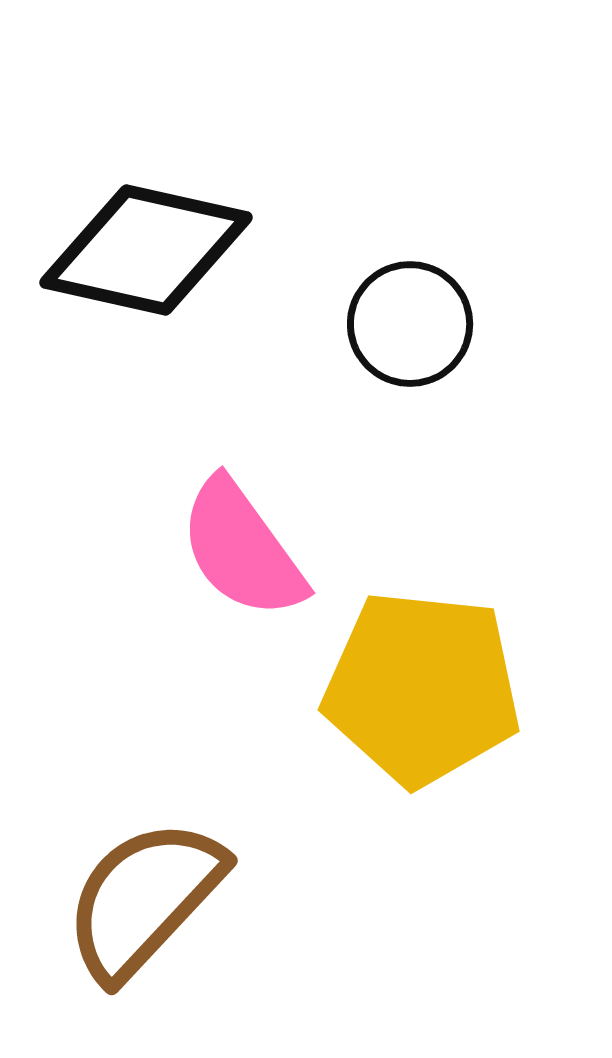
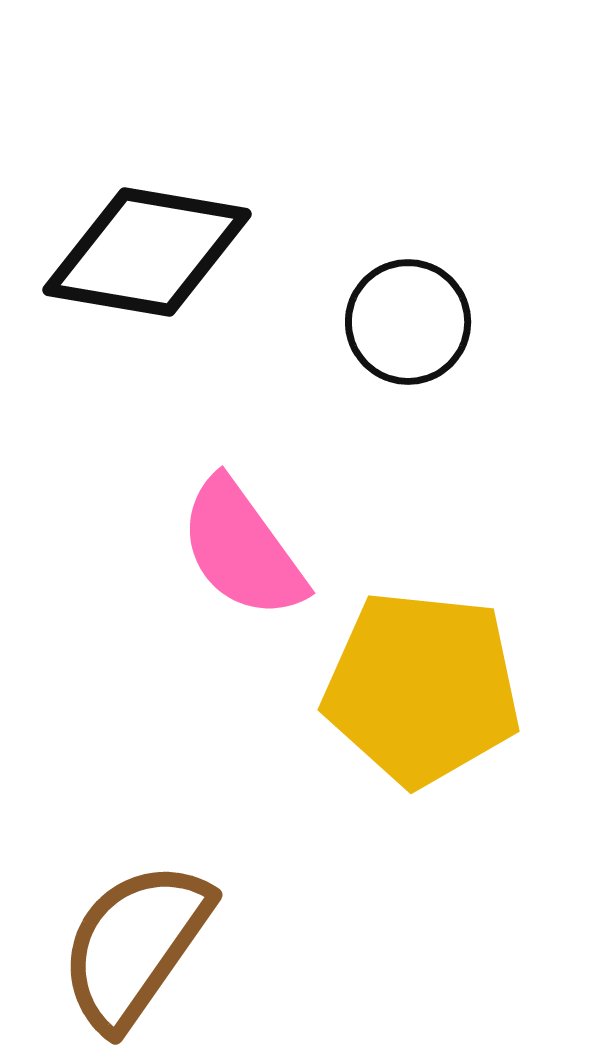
black diamond: moved 1 px right, 2 px down; rotated 3 degrees counterclockwise
black circle: moved 2 px left, 2 px up
brown semicircle: moved 9 px left, 46 px down; rotated 8 degrees counterclockwise
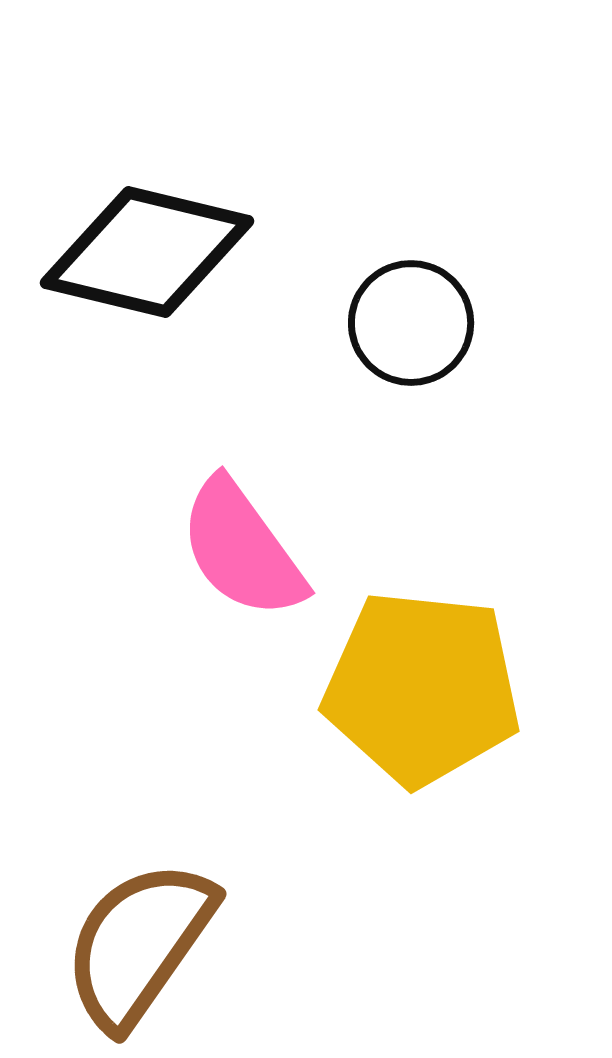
black diamond: rotated 4 degrees clockwise
black circle: moved 3 px right, 1 px down
brown semicircle: moved 4 px right, 1 px up
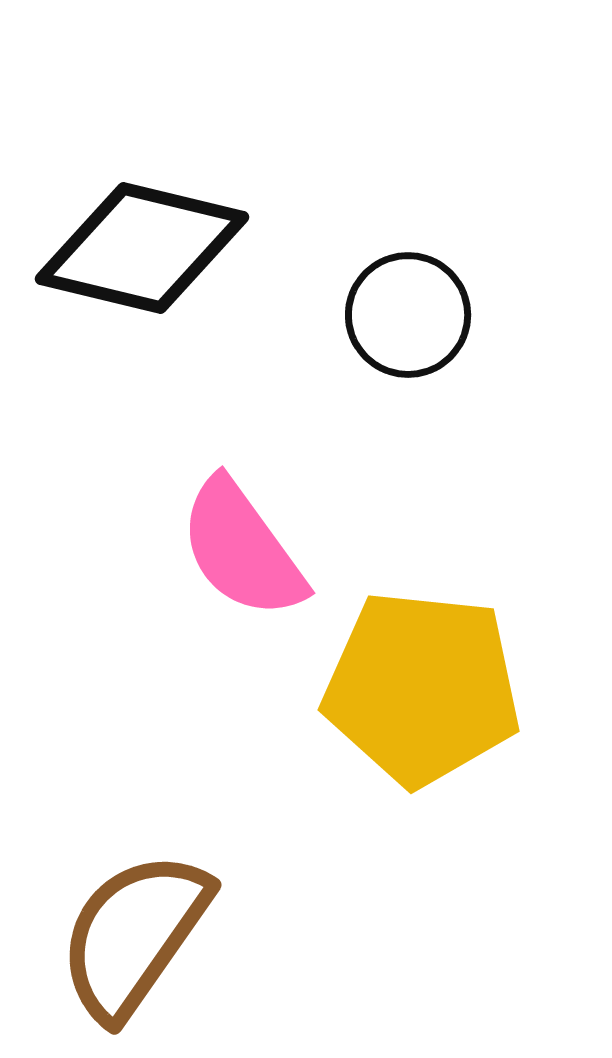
black diamond: moved 5 px left, 4 px up
black circle: moved 3 px left, 8 px up
brown semicircle: moved 5 px left, 9 px up
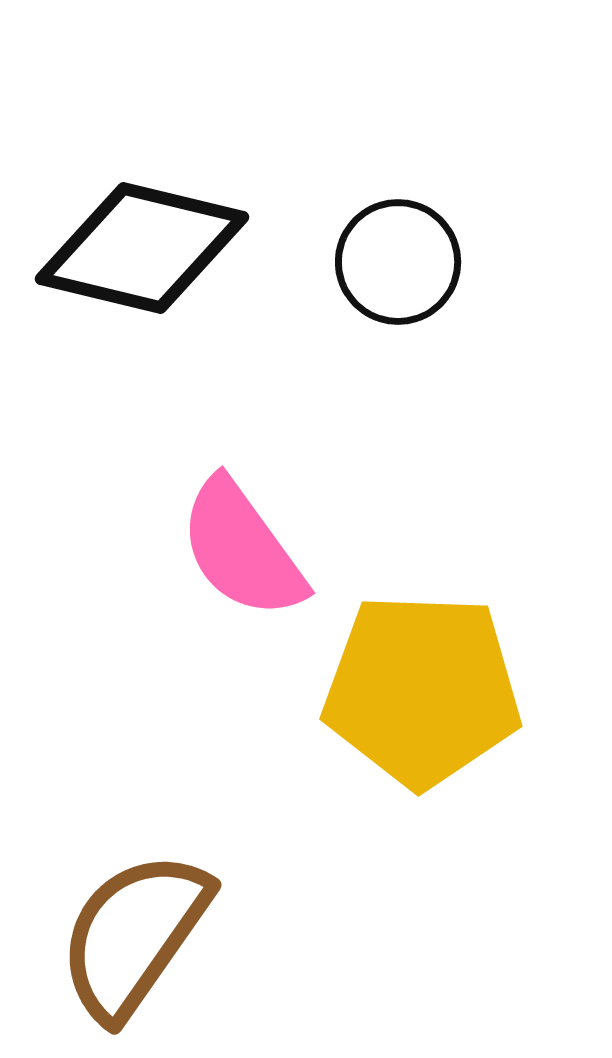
black circle: moved 10 px left, 53 px up
yellow pentagon: moved 2 px down; rotated 4 degrees counterclockwise
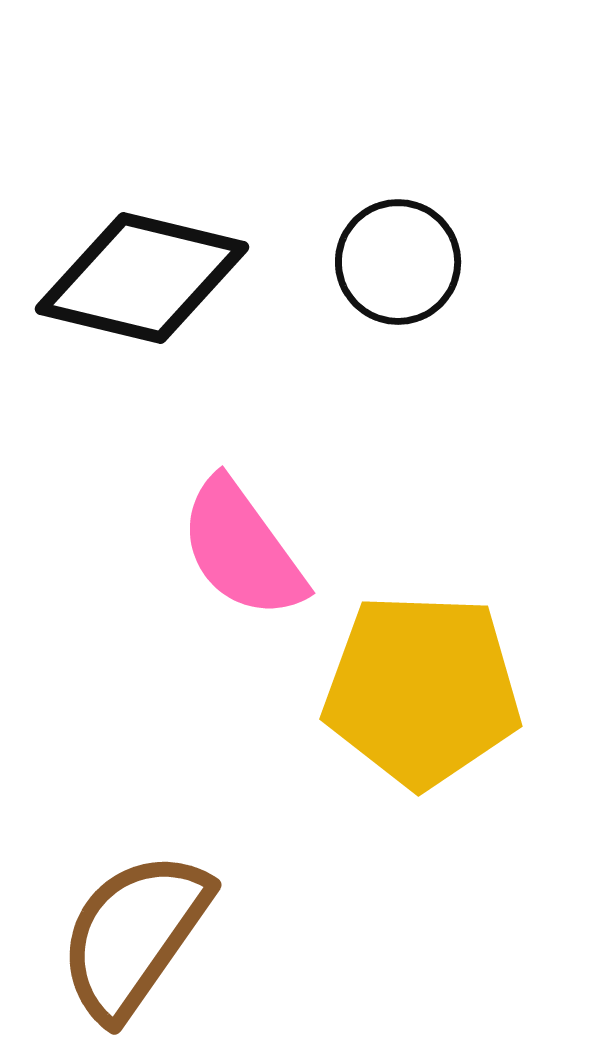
black diamond: moved 30 px down
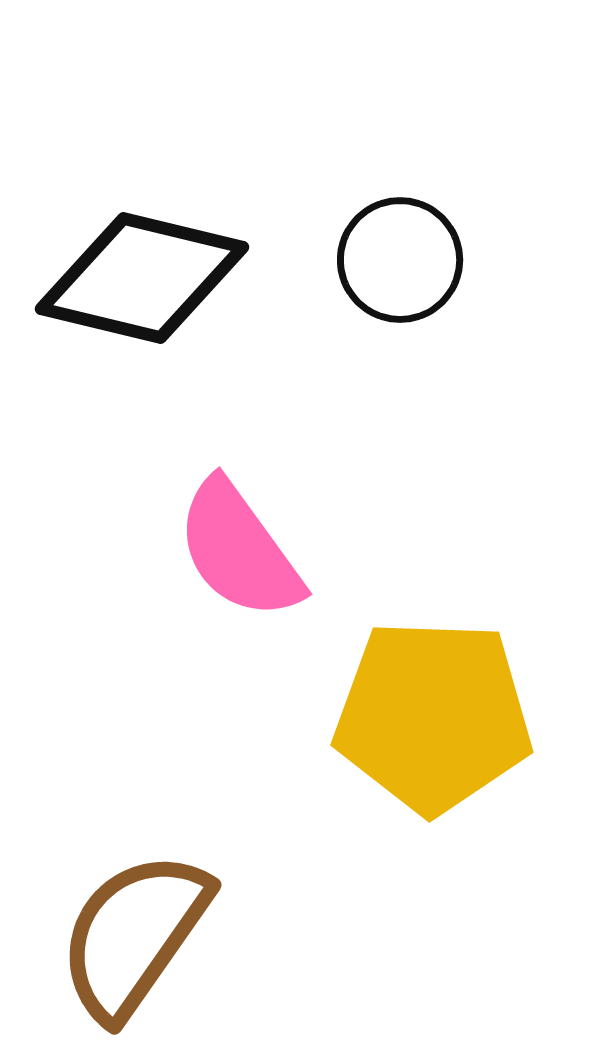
black circle: moved 2 px right, 2 px up
pink semicircle: moved 3 px left, 1 px down
yellow pentagon: moved 11 px right, 26 px down
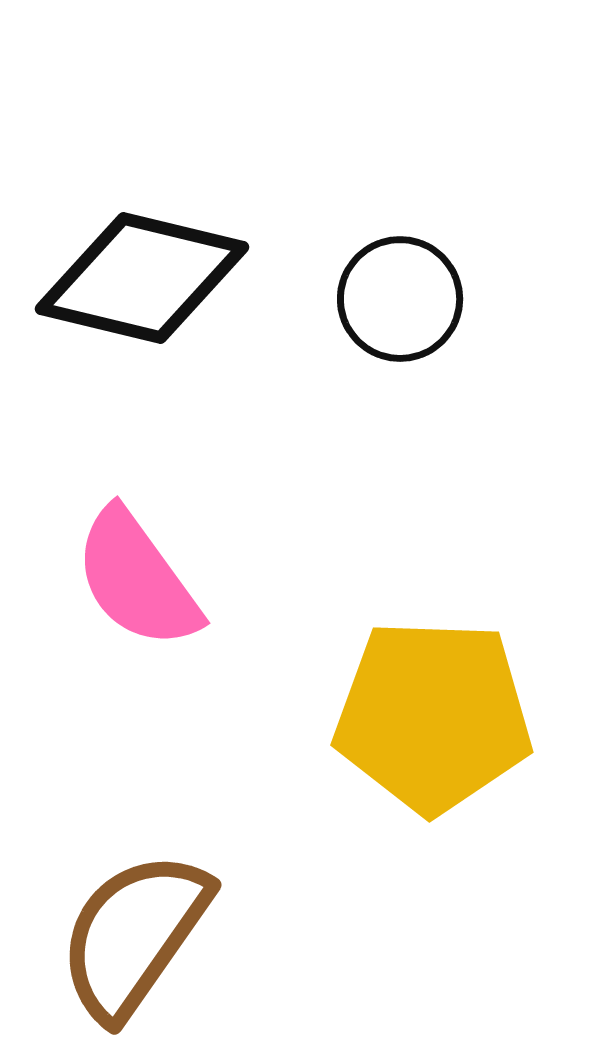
black circle: moved 39 px down
pink semicircle: moved 102 px left, 29 px down
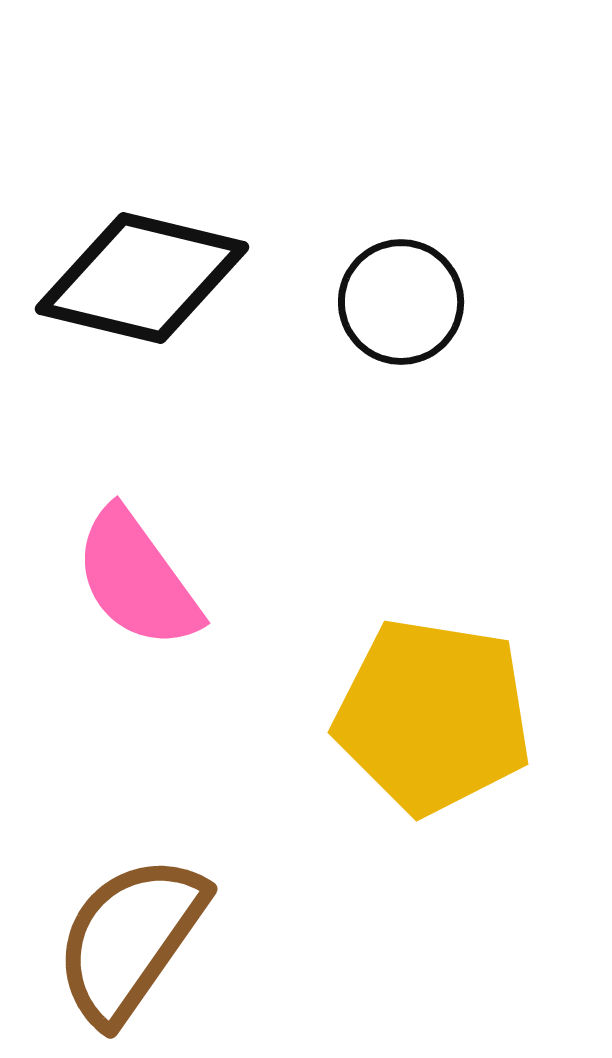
black circle: moved 1 px right, 3 px down
yellow pentagon: rotated 7 degrees clockwise
brown semicircle: moved 4 px left, 4 px down
